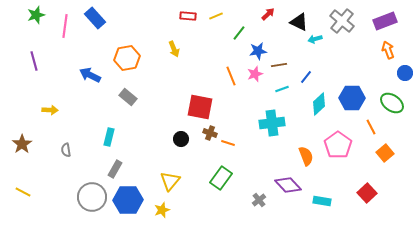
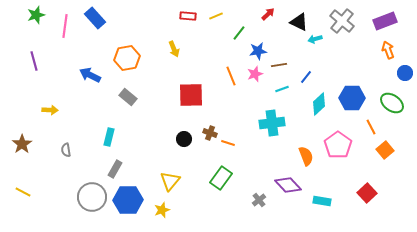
red square at (200, 107): moved 9 px left, 12 px up; rotated 12 degrees counterclockwise
black circle at (181, 139): moved 3 px right
orange square at (385, 153): moved 3 px up
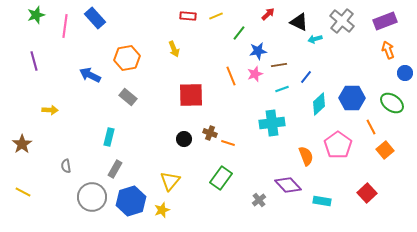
gray semicircle at (66, 150): moved 16 px down
blue hexagon at (128, 200): moved 3 px right, 1 px down; rotated 16 degrees counterclockwise
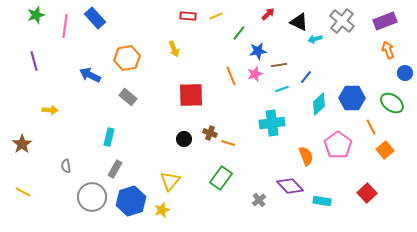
purple diamond at (288, 185): moved 2 px right, 1 px down
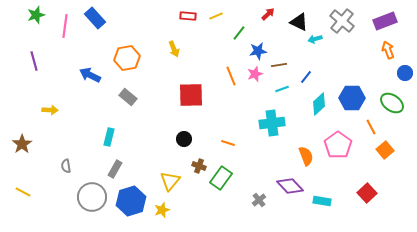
brown cross at (210, 133): moved 11 px left, 33 px down
